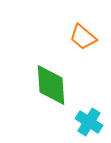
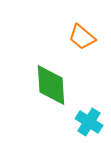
orange trapezoid: moved 1 px left
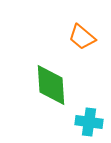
cyan cross: rotated 24 degrees counterclockwise
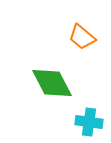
green diamond: moved 1 px right, 2 px up; rotated 24 degrees counterclockwise
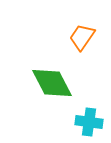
orange trapezoid: rotated 84 degrees clockwise
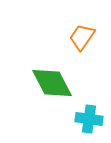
cyan cross: moved 3 px up
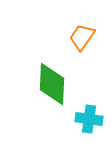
green diamond: moved 1 px down; rotated 30 degrees clockwise
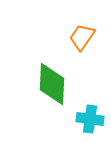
cyan cross: moved 1 px right
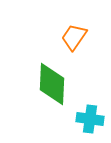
orange trapezoid: moved 8 px left
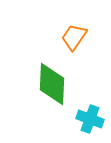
cyan cross: rotated 12 degrees clockwise
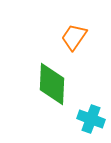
cyan cross: moved 1 px right
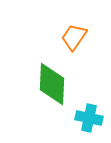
cyan cross: moved 2 px left, 1 px up; rotated 8 degrees counterclockwise
